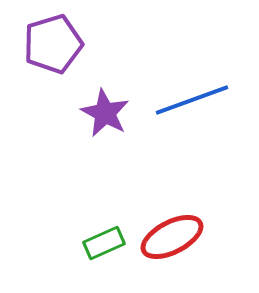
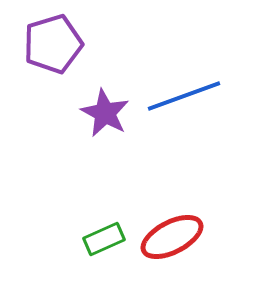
blue line: moved 8 px left, 4 px up
green rectangle: moved 4 px up
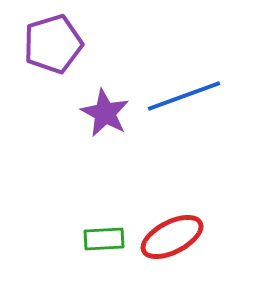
green rectangle: rotated 21 degrees clockwise
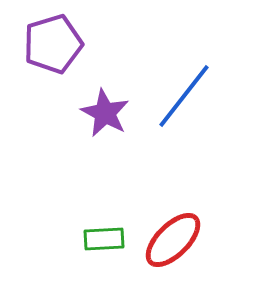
blue line: rotated 32 degrees counterclockwise
red ellipse: moved 1 px right, 3 px down; rotated 18 degrees counterclockwise
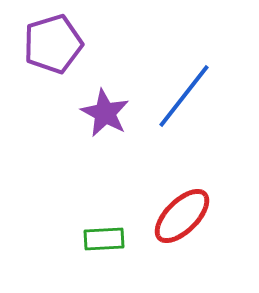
red ellipse: moved 9 px right, 24 px up
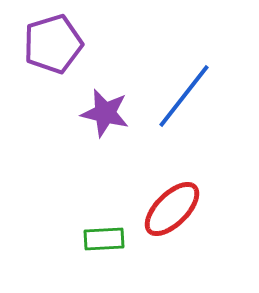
purple star: rotated 15 degrees counterclockwise
red ellipse: moved 10 px left, 7 px up
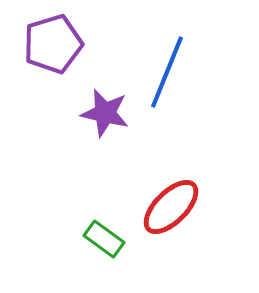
blue line: moved 17 px left, 24 px up; rotated 16 degrees counterclockwise
red ellipse: moved 1 px left, 2 px up
green rectangle: rotated 39 degrees clockwise
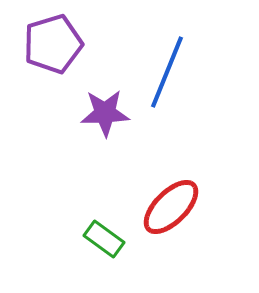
purple star: rotated 15 degrees counterclockwise
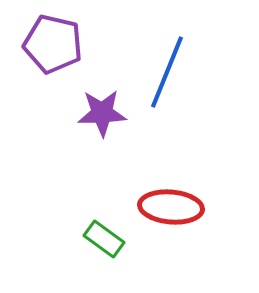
purple pentagon: rotated 30 degrees clockwise
purple star: moved 3 px left
red ellipse: rotated 50 degrees clockwise
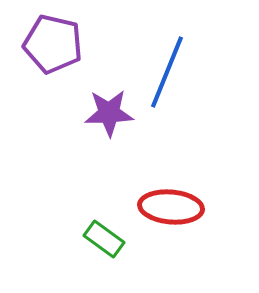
purple star: moved 7 px right
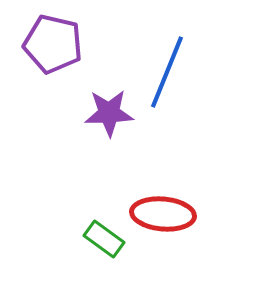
red ellipse: moved 8 px left, 7 px down
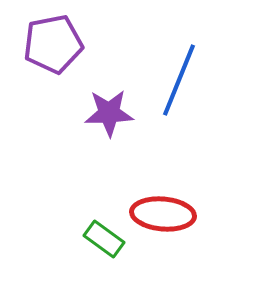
purple pentagon: rotated 24 degrees counterclockwise
blue line: moved 12 px right, 8 px down
